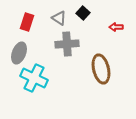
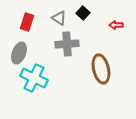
red arrow: moved 2 px up
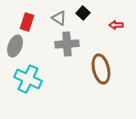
gray ellipse: moved 4 px left, 7 px up
cyan cross: moved 6 px left, 1 px down
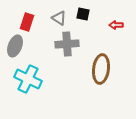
black square: moved 1 px down; rotated 32 degrees counterclockwise
brown ellipse: rotated 20 degrees clockwise
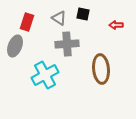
brown ellipse: rotated 12 degrees counterclockwise
cyan cross: moved 17 px right, 4 px up; rotated 36 degrees clockwise
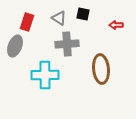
cyan cross: rotated 28 degrees clockwise
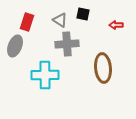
gray triangle: moved 1 px right, 2 px down
brown ellipse: moved 2 px right, 1 px up
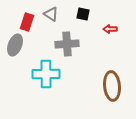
gray triangle: moved 9 px left, 6 px up
red arrow: moved 6 px left, 4 px down
gray ellipse: moved 1 px up
brown ellipse: moved 9 px right, 18 px down
cyan cross: moved 1 px right, 1 px up
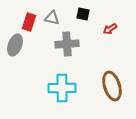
gray triangle: moved 1 px right, 4 px down; rotated 21 degrees counterclockwise
red rectangle: moved 2 px right
red arrow: rotated 32 degrees counterclockwise
cyan cross: moved 16 px right, 14 px down
brown ellipse: rotated 12 degrees counterclockwise
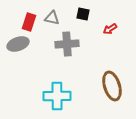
gray ellipse: moved 3 px right, 1 px up; rotated 50 degrees clockwise
cyan cross: moved 5 px left, 8 px down
